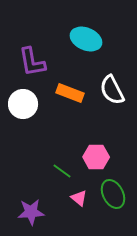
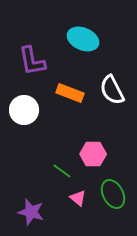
cyan ellipse: moved 3 px left
purple L-shape: moved 1 px up
white circle: moved 1 px right, 6 px down
pink hexagon: moved 3 px left, 3 px up
pink triangle: moved 1 px left
purple star: rotated 20 degrees clockwise
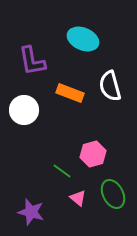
white semicircle: moved 2 px left, 4 px up; rotated 12 degrees clockwise
pink hexagon: rotated 15 degrees counterclockwise
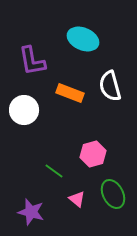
green line: moved 8 px left
pink triangle: moved 1 px left, 1 px down
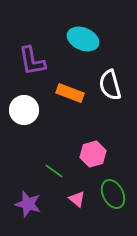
white semicircle: moved 1 px up
purple star: moved 3 px left, 8 px up
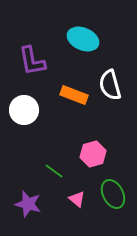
orange rectangle: moved 4 px right, 2 px down
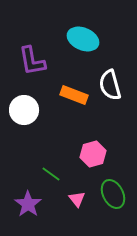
green line: moved 3 px left, 3 px down
pink triangle: rotated 12 degrees clockwise
purple star: rotated 20 degrees clockwise
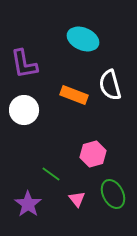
purple L-shape: moved 8 px left, 3 px down
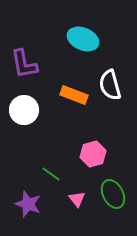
purple star: rotated 16 degrees counterclockwise
